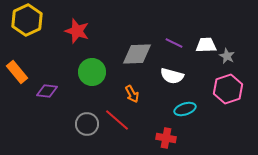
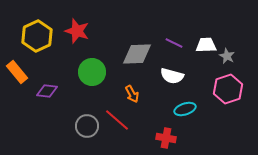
yellow hexagon: moved 10 px right, 16 px down
gray circle: moved 2 px down
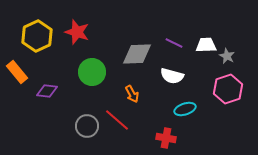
red star: moved 1 px down
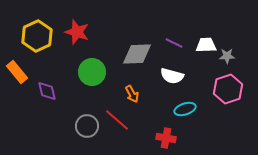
gray star: rotated 28 degrees counterclockwise
purple diamond: rotated 70 degrees clockwise
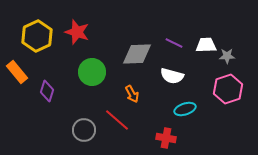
purple diamond: rotated 30 degrees clockwise
gray circle: moved 3 px left, 4 px down
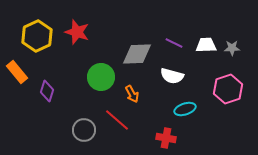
gray star: moved 5 px right, 8 px up
green circle: moved 9 px right, 5 px down
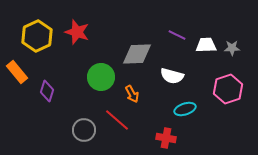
purple line: moved 3 px right, 8 px up
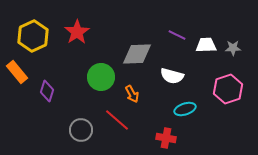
red star: rotated 20 degrees clockwise
yellow hexagon: moved 4 px left
gray star: moved 1 px right
gray circle: moved 3 px left
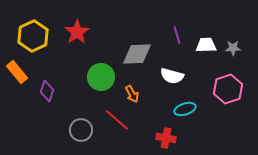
purple line: rotated 48 degrees clockwise
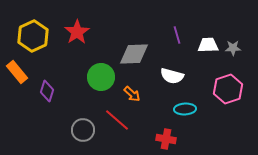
white trapezoid: moved 2 px right
gray diamond: moved 3 px left
orange arrow: rotated 18 degrees counterclockwise
cyan ellipse: rotated 15 degrees clockwise
gray circle: moved 2 px right
red cross: moved 1 px down
